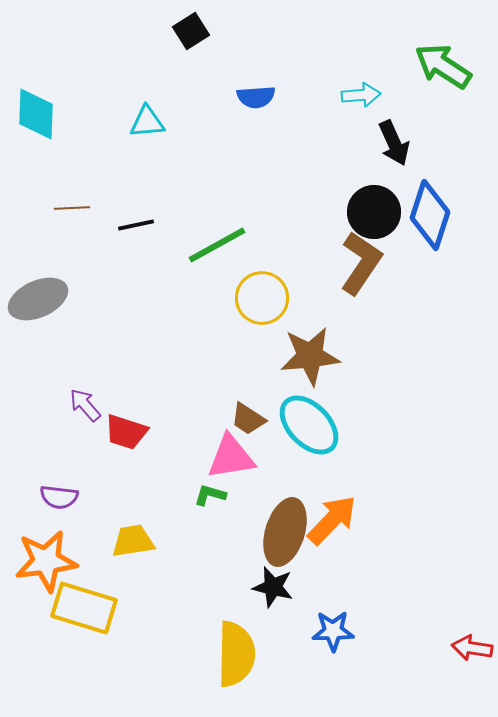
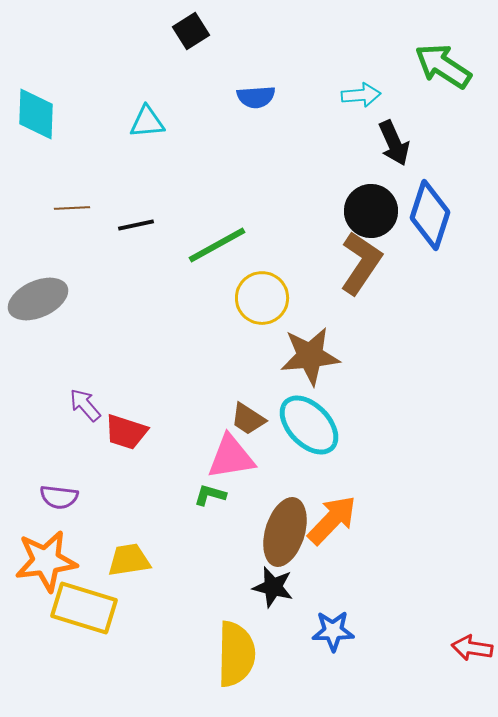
black circle: moved 3 px left, 1 px up
yellow trapezoid: moved 4 px left, 19 px down
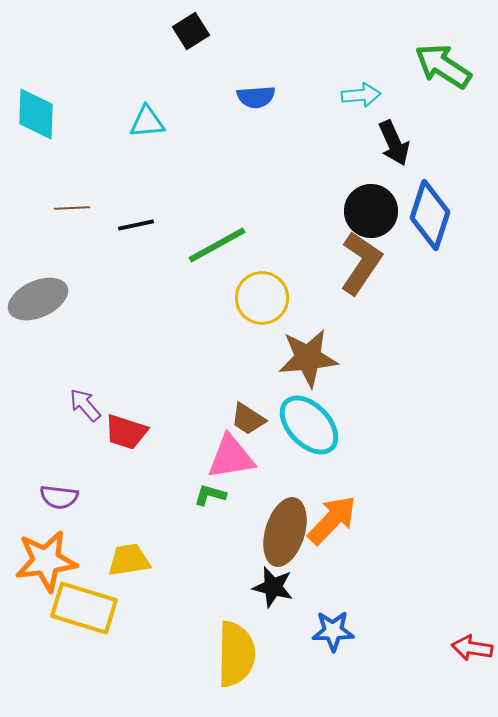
brown star: moved 2 px left, 2 px down
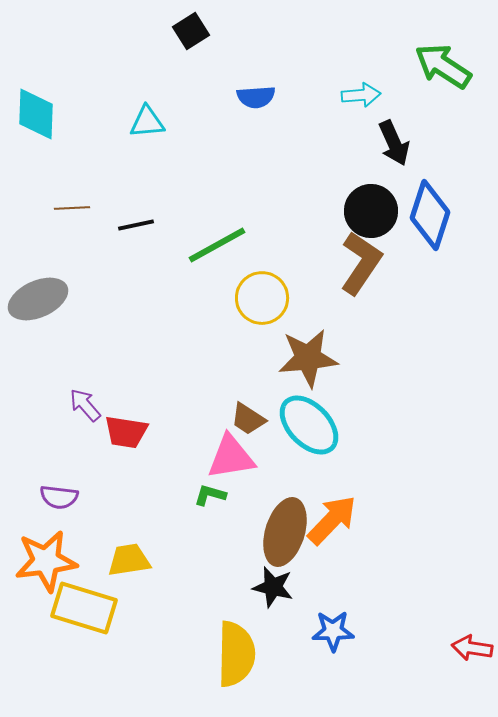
red trapezoid: rotated 9 degrees counterclockwise
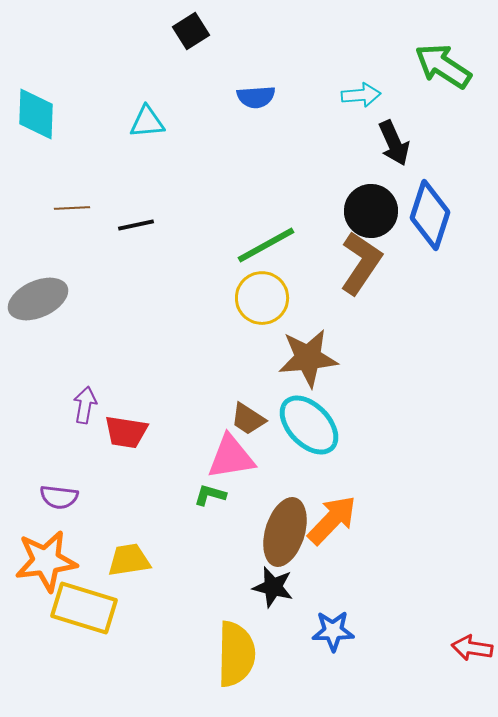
green line: moved 49 px right
purple arrow: rotated 51 degrees clockwise
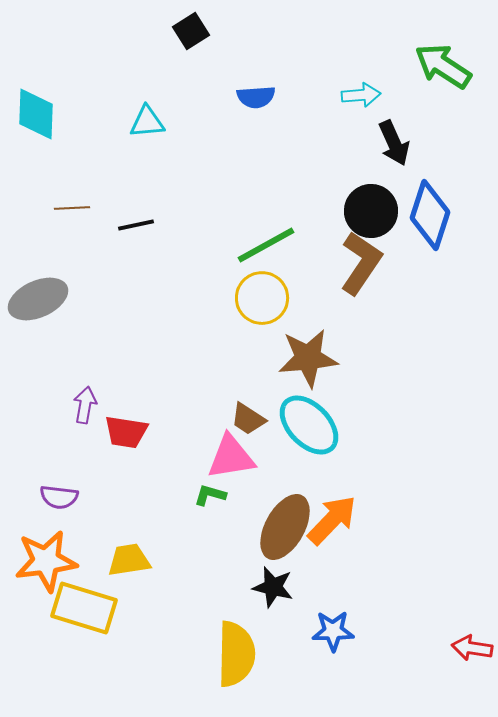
brown ellipse: moved 5 px up; rotated 12 degrees clockwise
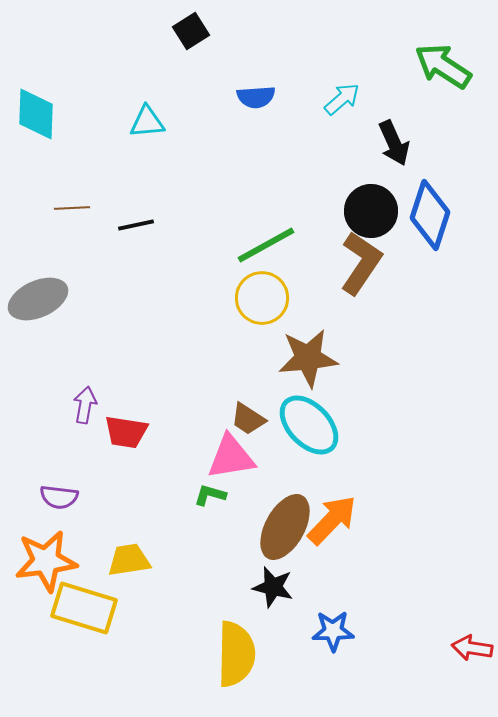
cyan arrow: moved 19 px left, 4 px down; rotated 36 degrees counterclockwise
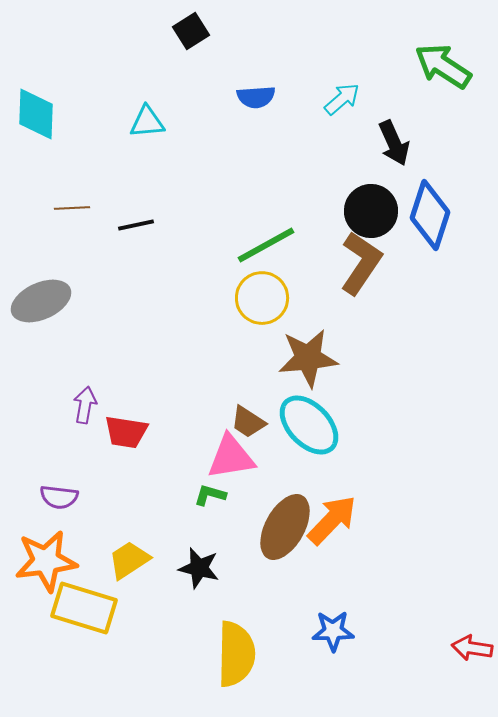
gray ellipse: moved 3 px right, 2 px down
brown trapezoid: moved 3 px down
yellow trapezoid: rotated 24 degrees counterclockwise
black star: moved 74 px left, 19 px up
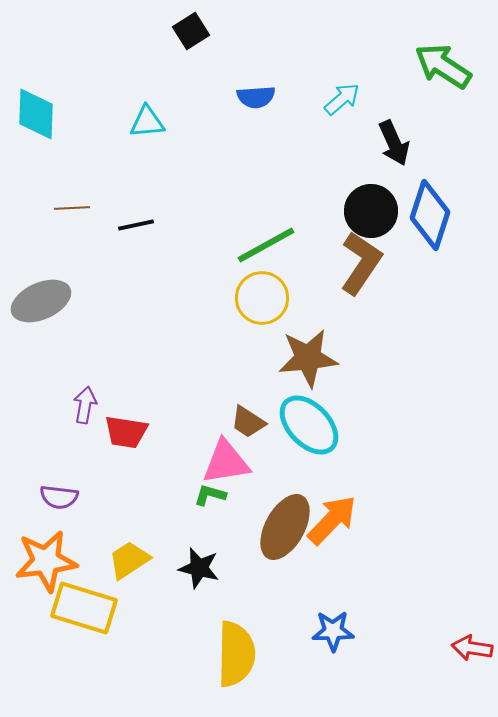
pink triangle: moved 5 px left, 5 px down
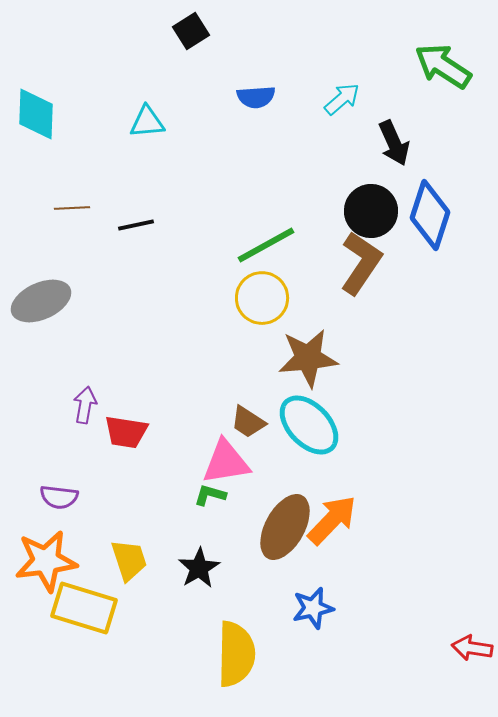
yellow trapezoid: rotated 105 degrees clockwise
black star: rotated 27 degrees clockwise
blue star: moved 20 px left, 23 px up; rotated 12 degrees counterclockwise
